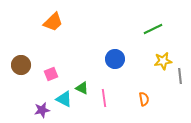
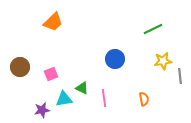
brown circle: moved 1 px left, 2 px down
cyan triangle: rotated 36 degrees counterclockwise
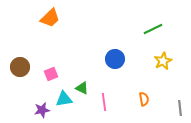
orange trapezoid: moved 3 px left, 4 px up
yellow star: rotated 18 degrees counterclockwise
gray line: moved 32 px down
pink line: moved 4 px down
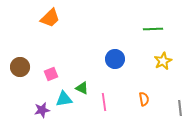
green line: rotated 24 degrees clockwise
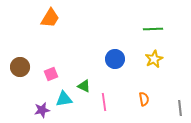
orange trapezoid: rotated 15 degrees counterclockwise
yellow star: moved 9 px left, 2 px up
green triangle: moved 2 px right, 2 px up
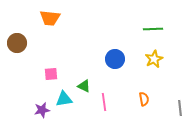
orange trapezoid: rotated 65 degrees clockwise
brown circle: moved 3 px left, 24 px up
pink square: rotated 16 degrees clockwise
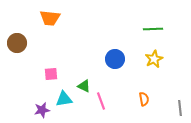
pink line: moved 3 px left, 1 px up; rotated 12 degrees counterclockwise
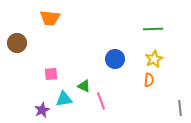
orange semicircle: moved 5 px right, 19 px up; rotated 16 degrees clockwise
purple star: rotated 14 degrees counterclockwise
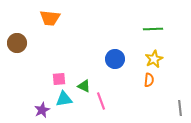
pink square: moved 8 px right, 5 px down
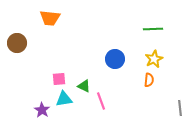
purple star: rotated 14 degrees counterclockwise
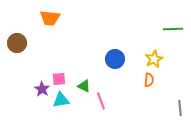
green line: moved 20 px right
cyan triangle: moved 3 px left, 1 px down
purple star: moved 21 px up
